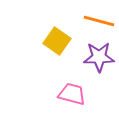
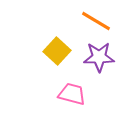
orange line: moved 3 px left; rotated 16 degrees clockwise
yellow square: moved 10 px down; rotated 8 degrees clockwise
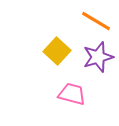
purple star: moved 1 px left; rotated 16 degrees counterclockwise
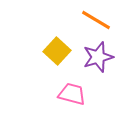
orange line: moved 1 px up
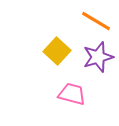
orange line: moved 1 px down
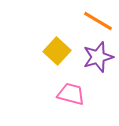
orange line: moved 2 px right
pink trapezoid: moved 1 px left
